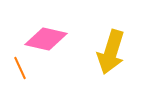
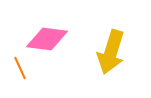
pink diamond: moved 1 px right; rotated 6 degrees counterclockwise
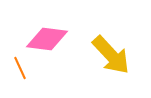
yellow arrow: moved 3 px down; rotated 60 degrees counterclockwise
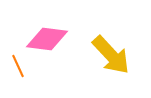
orange line: moved 2 px left, 2 px up
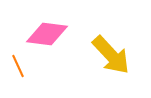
pink diamond: moved 5 px up
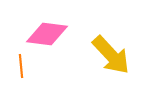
orange line: moved 3 px right; rotated 20 degrees clockwise
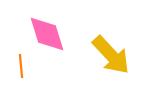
pink diamond: rotated 66 degrees clockwise
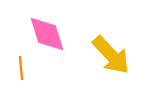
orange line: moved 2 px down
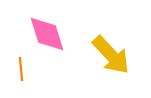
orange line: moved 1 px down
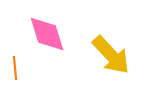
orange line: moved 6 px left, 1 px up
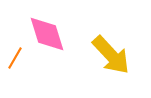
orange line: moved 10 px up; rotated 35 degrees clockwise
